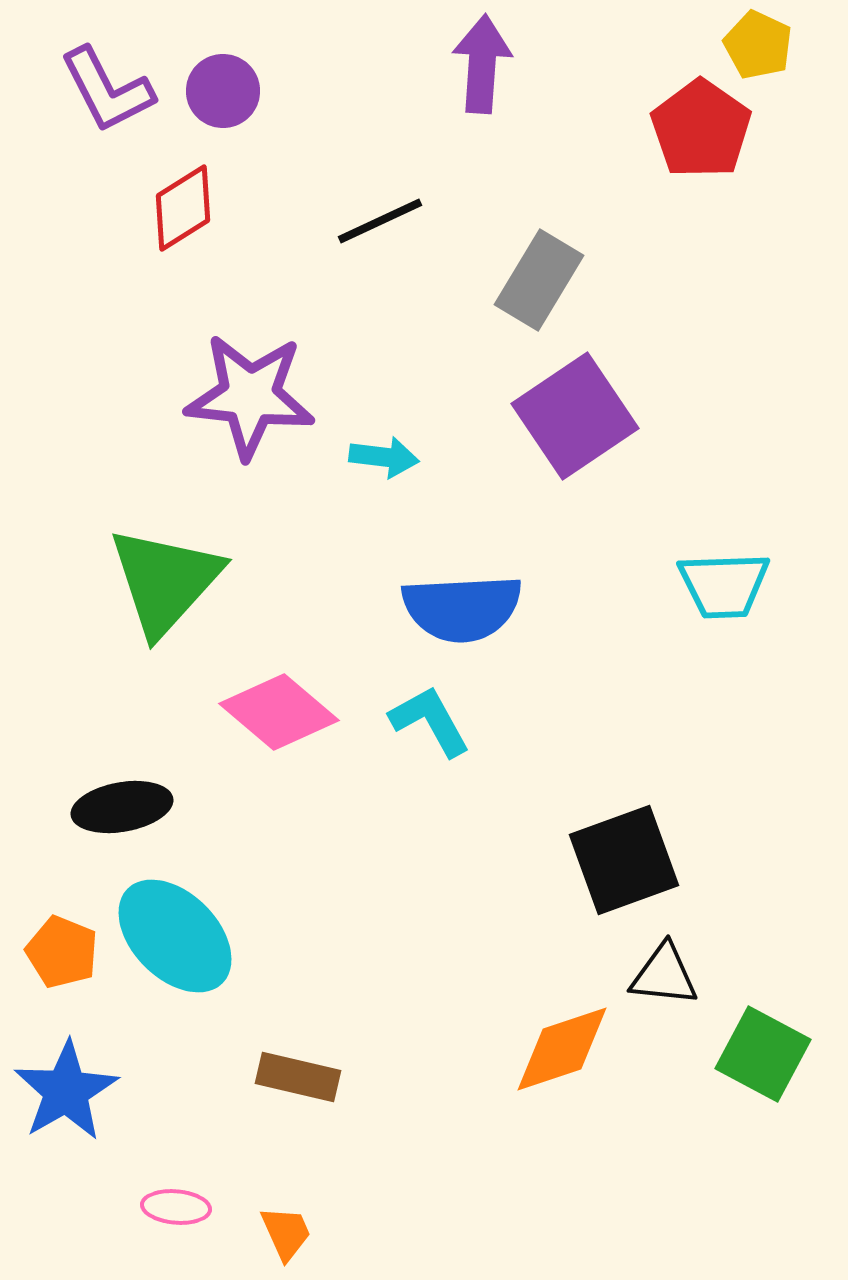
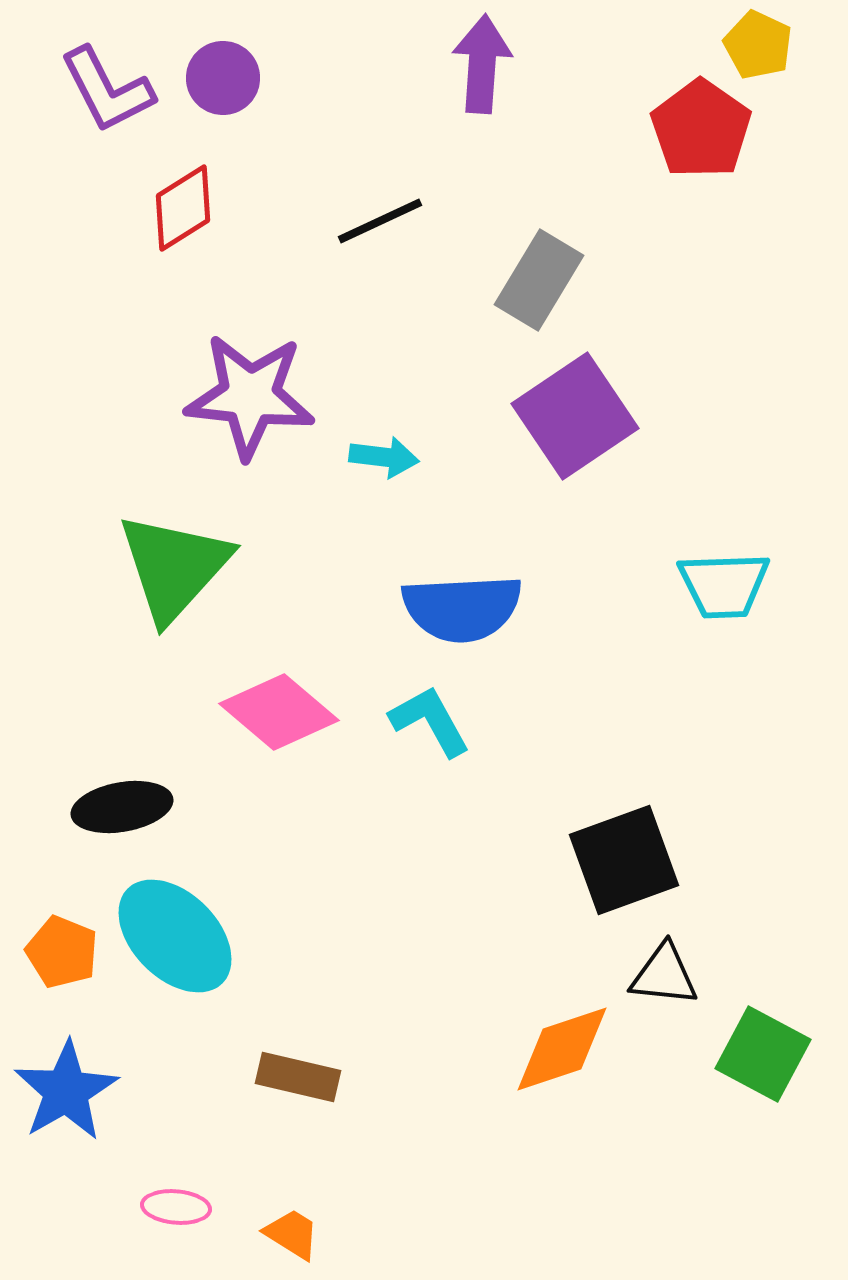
purple circle: moved 13 px up
green triangle: moved 9 px right, 14 px up
orange trapezoid: moved 6 px right, 1 px down; rotated 34 degrees counterclockwise
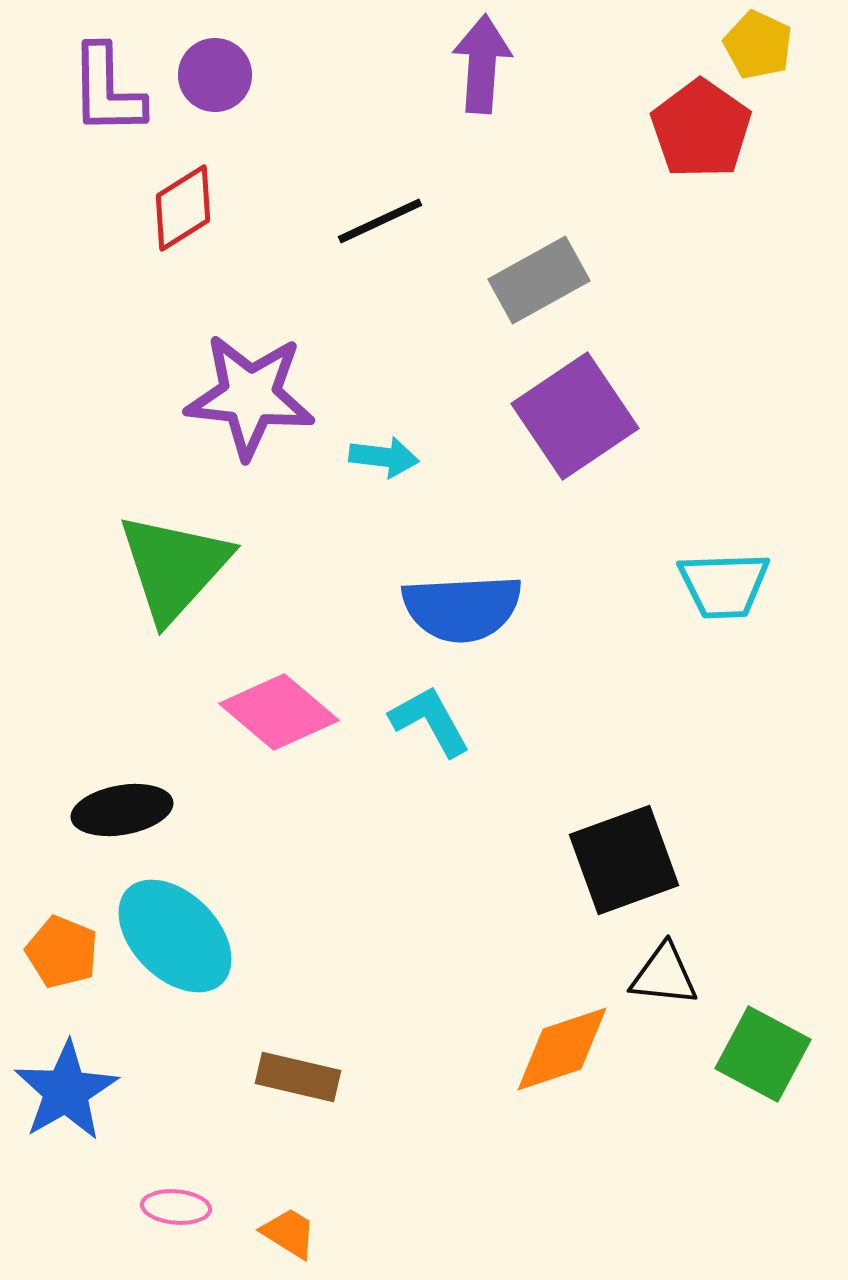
purple circle: moved 8 px left, 3 px up
purple L-shape: rotated 26 degrees clockwise
gray rectangle: rotated 30 degrees clockwise
black ellipse: moved 3 px down
orange trapezoid: moved 3 px left, 1 px up
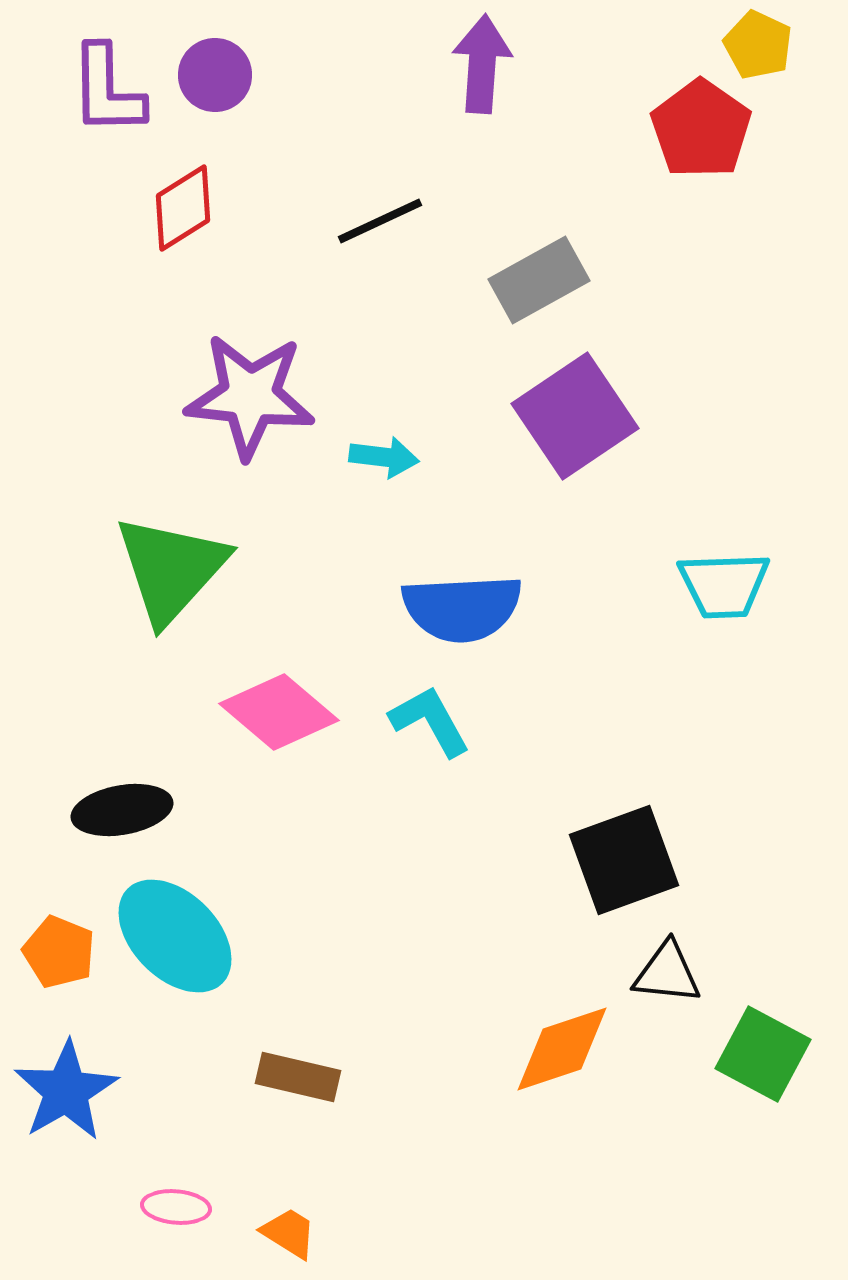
green triangle: moved 3 px left, 2 px down
orange pentagon: moved 3 px left
black triangle: moved 3 px right, 2 px up
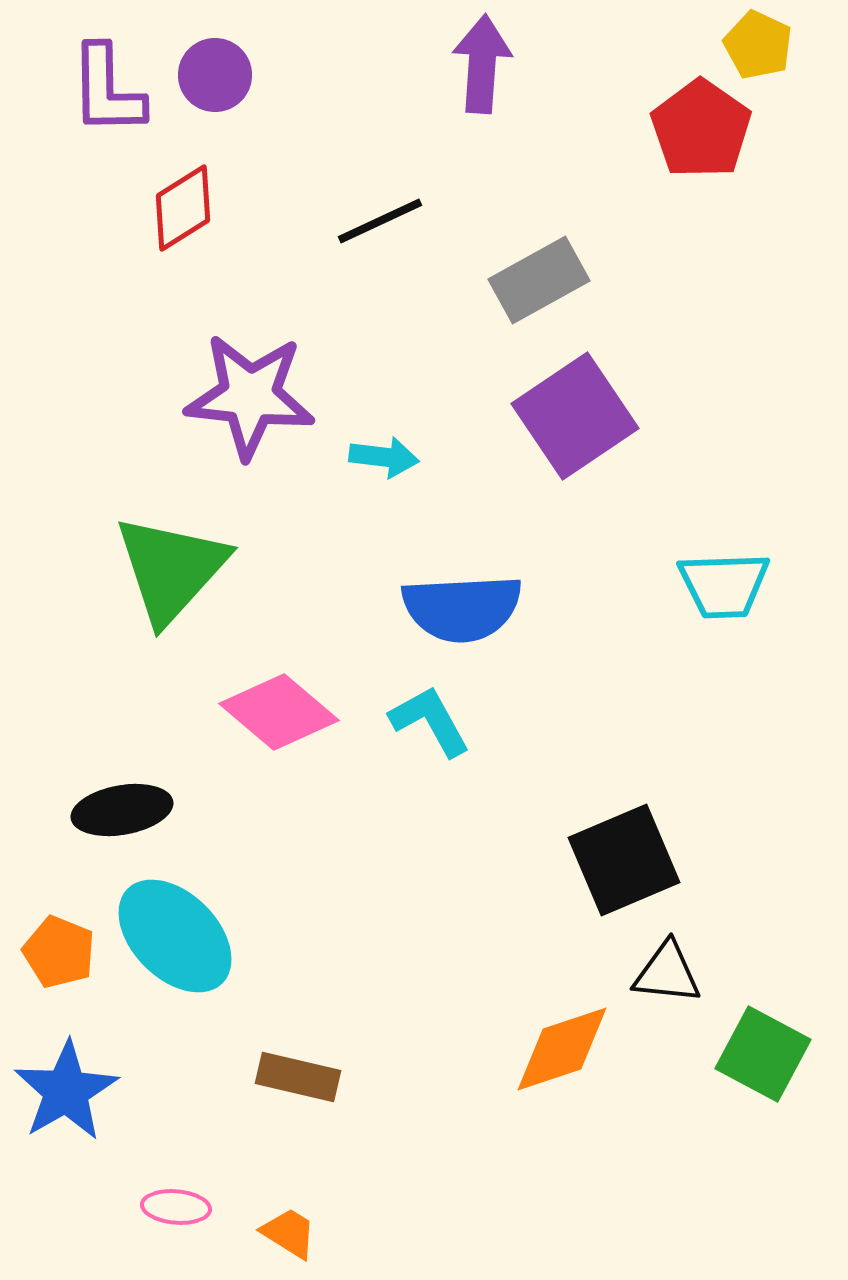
black square: rotated 3 degrees counterclockwise
